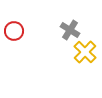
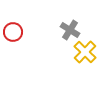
red circle: moved 1 px left, 1 px down
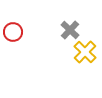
gray cross: rotated 12 degrees clockwise
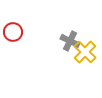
gray cross: moved 11 px down; rotated 18 degrees counterclockwise
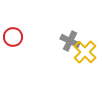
red circle: moved 5 px down
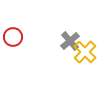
gray cross: rotated 24 degrees clockwise
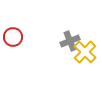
gray cross: rotated 18 degrees clockwise
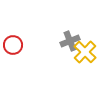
red circle: moved 8 px down
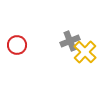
red circle: moved 4 px right
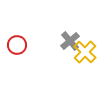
gray cross: rotated 18 degrees counterclockwise
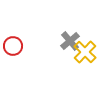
red circle: moved 4 px left, 1 px down
